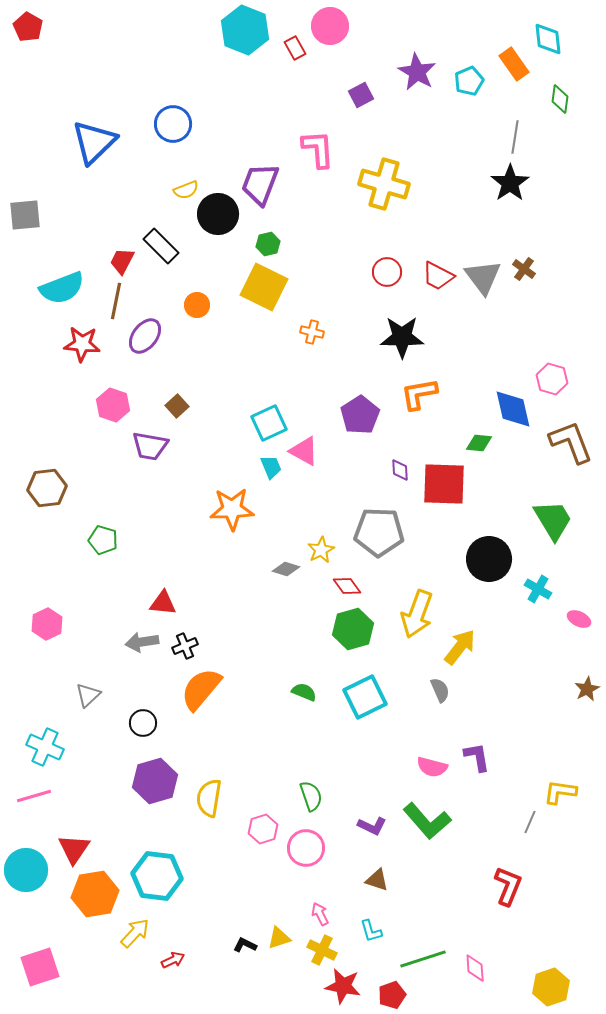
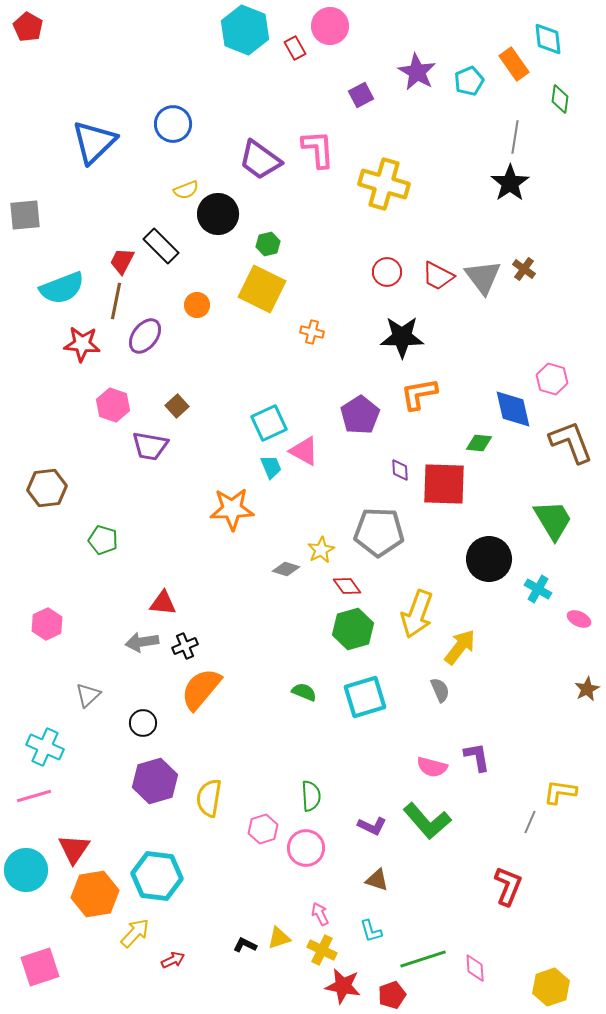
purple trapezoid at (260, 184): moved 24 px up; rotated 75 degrees counterclockwise
yellow square at (264, 287): moved 2 px left, 2 px down
cyan square at (365, 697): rotated 9 degrees clockwise
green semicircle at (311, 796): rotated 16 degrees clockwise
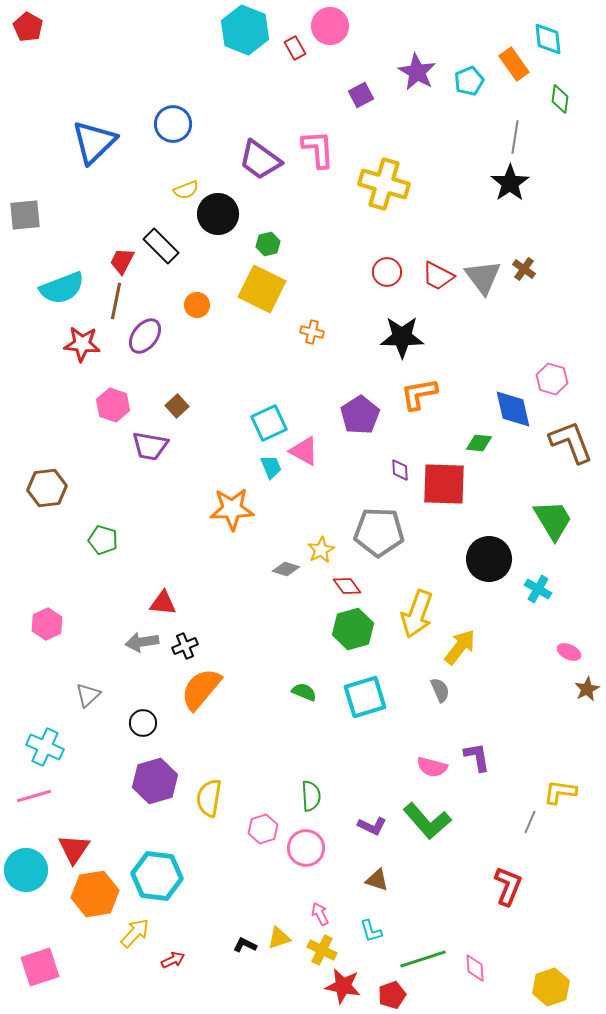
pink ellipse at (579, 619): moved 10 px left, 33 px down
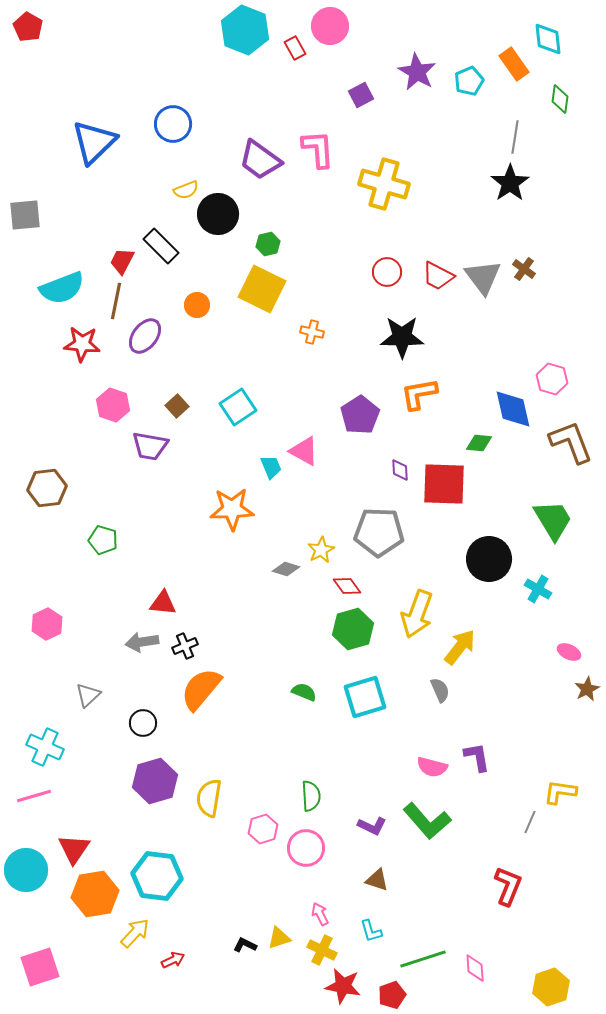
cyan square at (269, 423): moved 31 px left, 16 px up; rotated 9 degrees counterclockwise
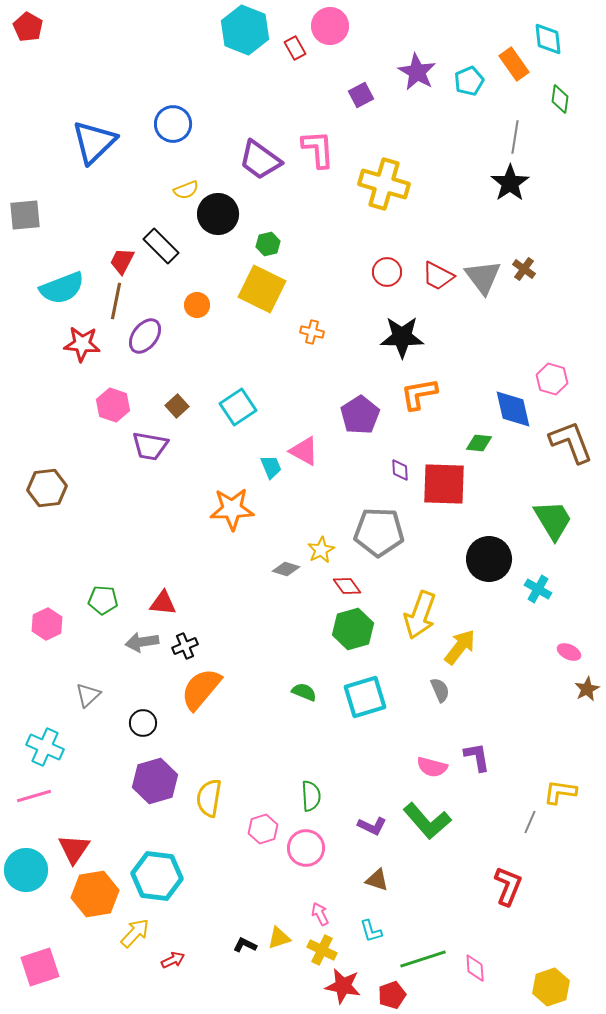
green pentagon at (103, 540): moved 60 px down; rotated 12 degrees counterclockwise
yellow arrow at (417, 614): moved 3 px right, 1 px down
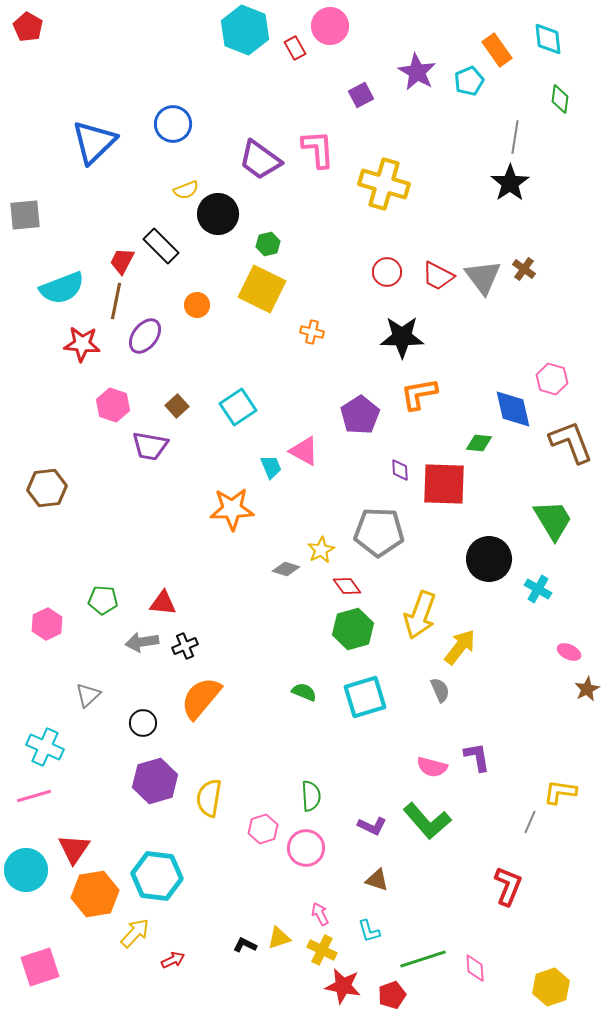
orange rectangle at (514, 64): moved 17 px left, 14 px up
orange semicircle at (201, 689): moved 9 px down
cyan L-shape at (371, 931): moved 2 px left
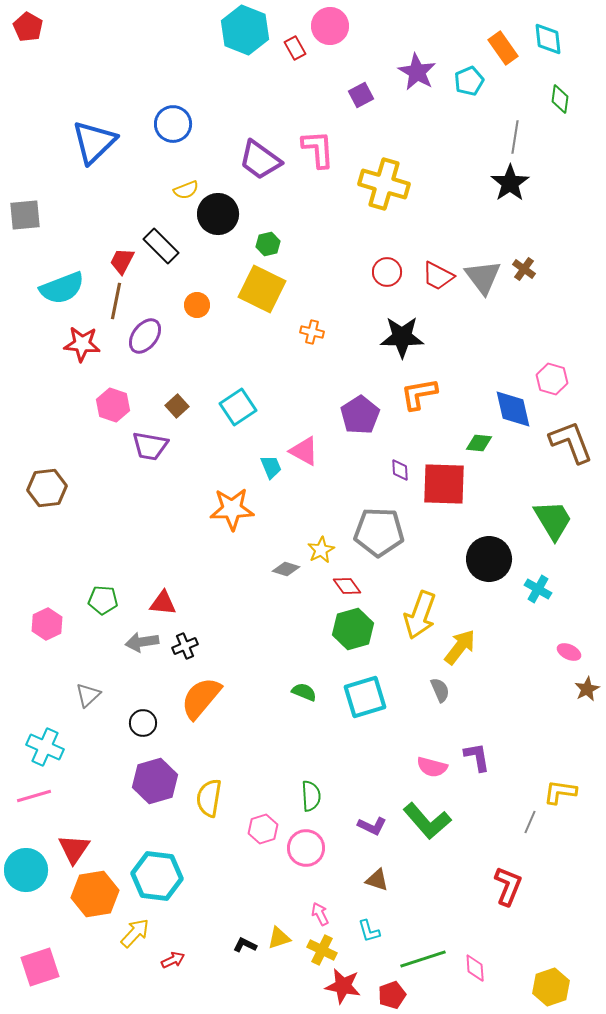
orange rectangle at (497, 50): moved 6 px right, 2 px up
